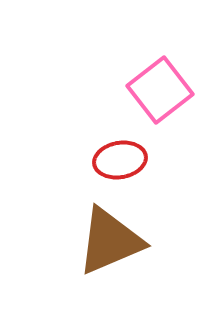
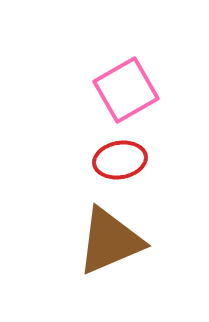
pink square: moved 34 px left; rotated 8 degrees clockwise
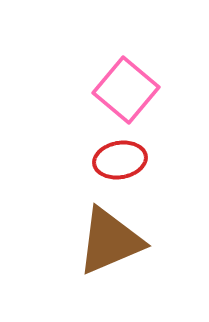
pink square: rotated 20 degrees counterclockwise
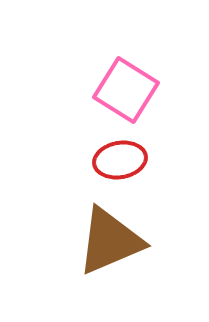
pink square: rotated 8 degrees counterclockwise
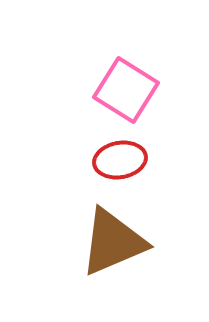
brown triangle: moved 3 px right, 1 px down
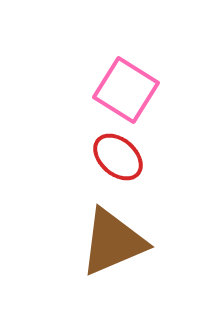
red ellipse: moved 2 px left, 3 px up; rotated 51 degrees clockwise
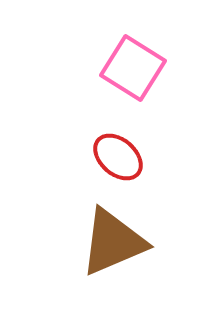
pink square: moved 7 px right, 22 px up
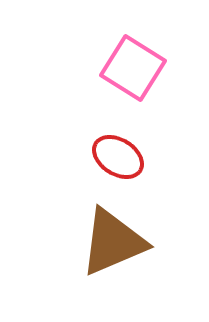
red ellipse: rotated 9 degrees counterclockwise
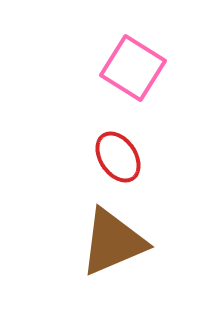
red ellipse: rotated 24 degrees clockwise
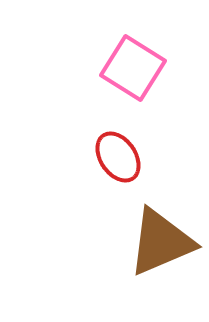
brown triangle: moved 48 px right
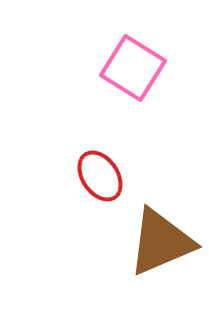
red ellipse: moved 18 px left, 19 px down
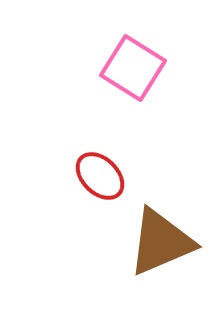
red ellipse: rotated 12 degrees counterclockwise
